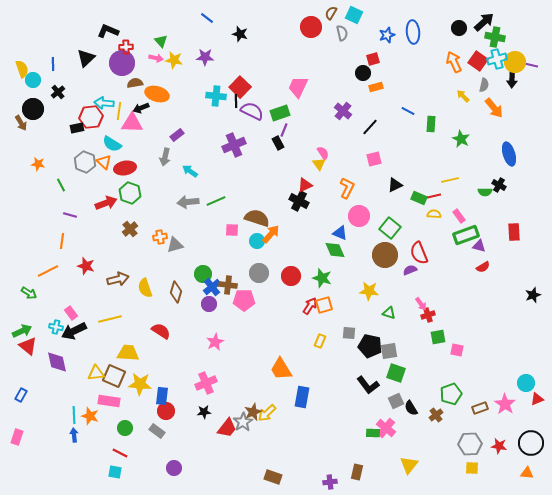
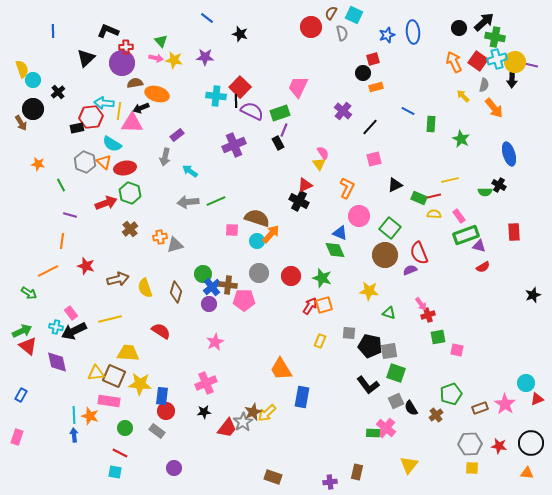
blue line at (53, 64): moved 33 px up
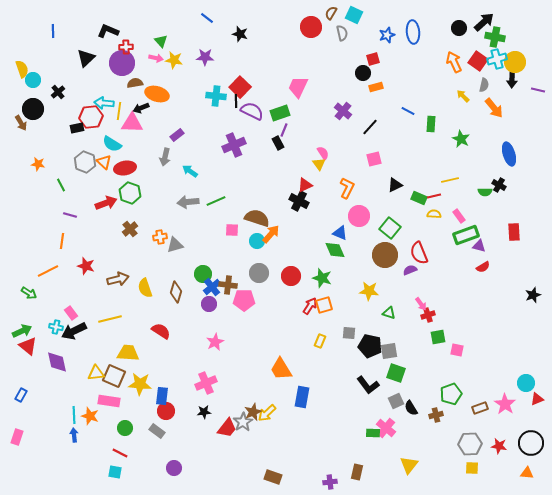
purple line at (531, 65): moved 7 px right, 25 px down
brown cross at (436, 415): rotated 24 degrees clockwise
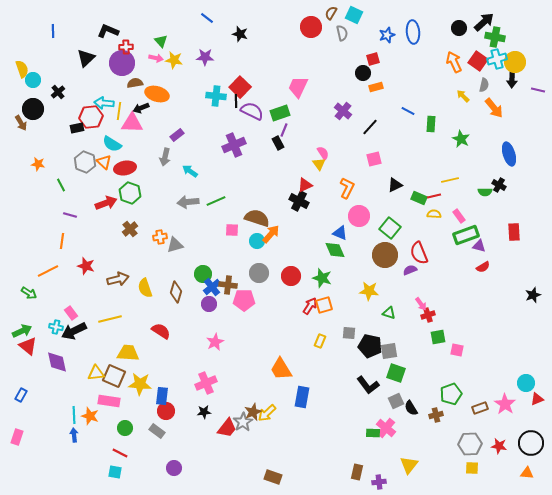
purple cross at (330, 482): moved 49 px right
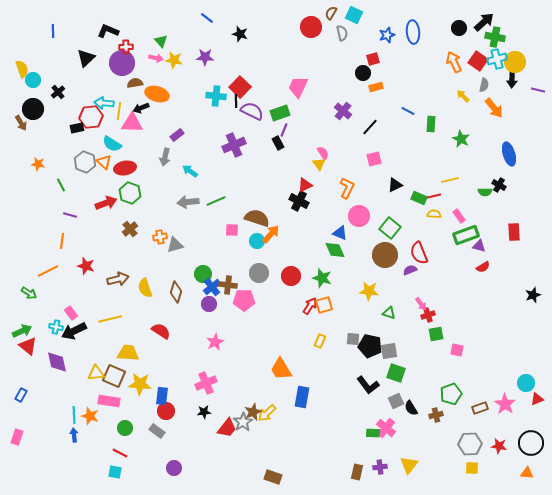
gray square at (349, 333): moved 4 px right, 6 px down
green square at (438, 337): moved 2 px left, 3 px up
purple cross at (379, 482): moved 1 px right, 15 px up
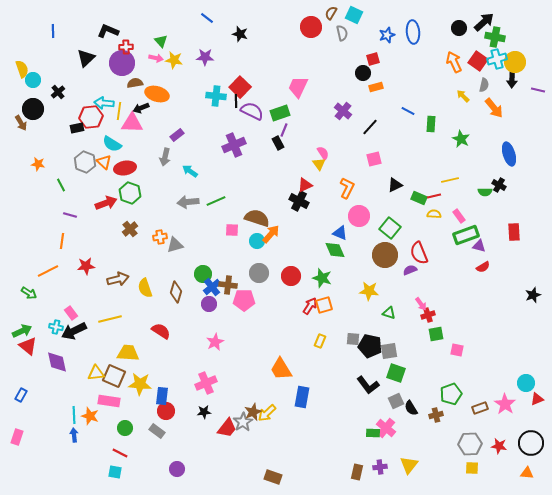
red star at (86, 266): rotated 24 degrees counterclockwise
purple circle at (174, 468): moved 3 px right, 1 px down
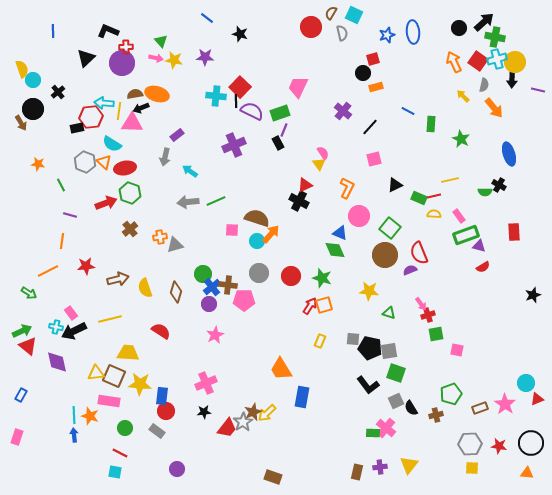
brown semicircle at (135, 83): moved 11 px down
pink star at (215, 342): moved 7 px up
black pentagon at (370, 346): moved 2 px down
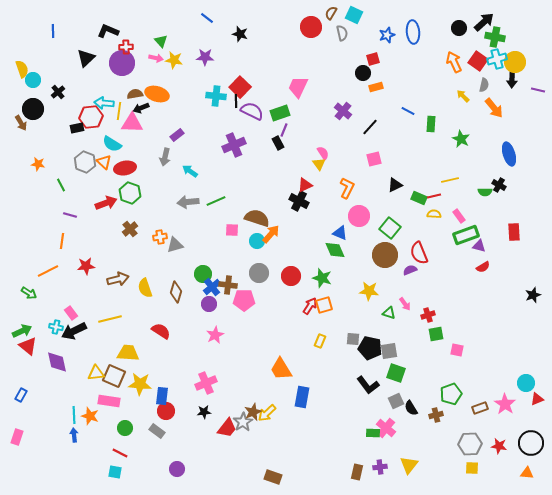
pink arrow at (421, 304): moved 16 px left
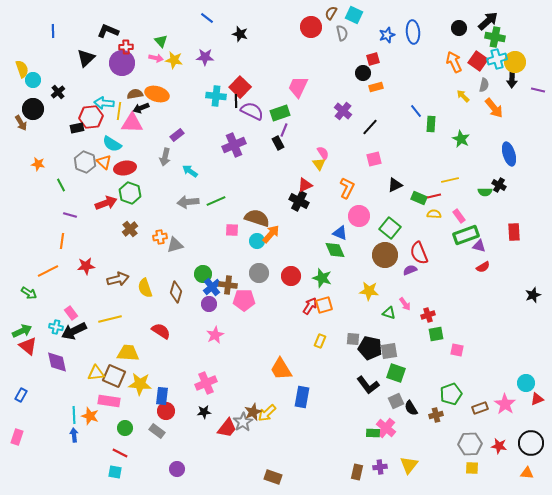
black arrow at (484, 22): moved 4 px right, 1 px up
blue line at (408, 111): moved 8 px right; rotated 24 degrees clockwise
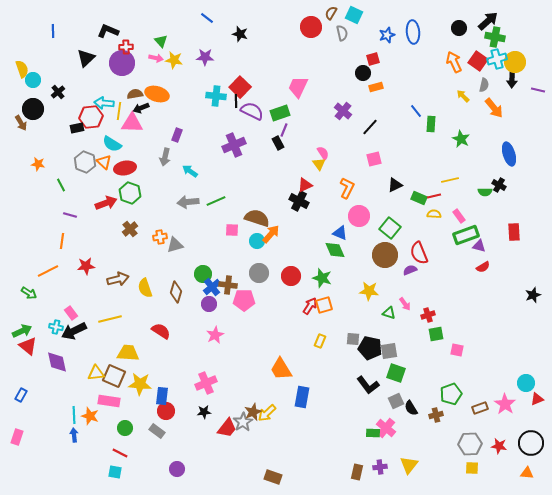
purple rectangle at (177, 135): rotated 32 degrees counterclockwise
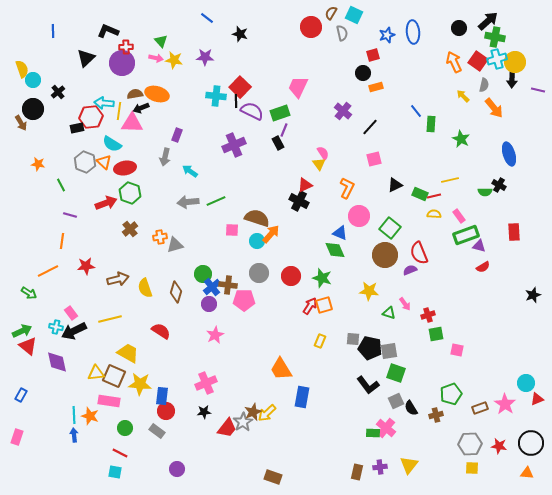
red square at (373, 59): moved 4 px up
green rectangle at (419, 198): moved 1 px right, 4 px up
yellow trapezoid at (128, 353): rotated 25 degrees clockwise
